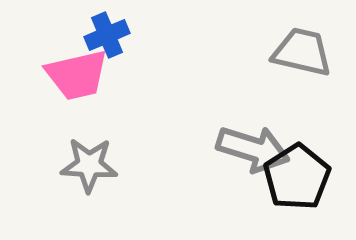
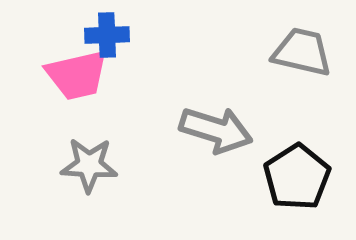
blue cross: rotated 21 degrees clockwise
gray arrow: moved 37 px left, 19 px up
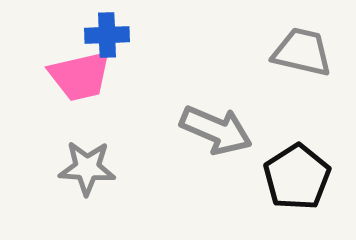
pink trapezoid: moved 3 px right, 1 px down
gray arrow: rotated 6 degrees clockwise
gray star: moved 2 px left, 3 px down
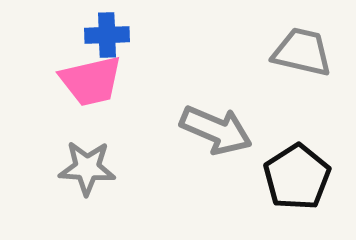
pink trapezoid: moved 11 px right, 5 px down
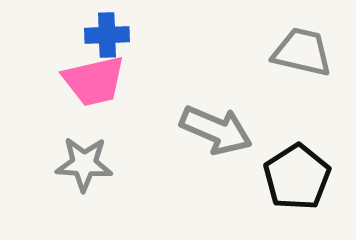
pink trapezoid: moved 3 px right
gray star: moved 3 px left, 4 px up
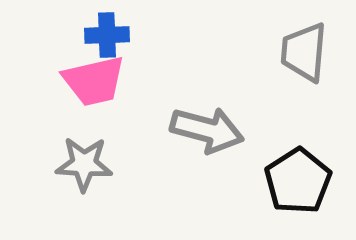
gray trapezoid: moved 2 px right; rotated 98 degrees counterclockwise
gray arrow: moved 9 px left; rotated 8 degrees counterclockwise
black pentagon: moved 1 px right, 4 px down
